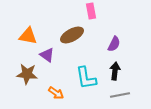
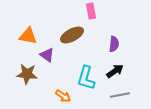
purple semicircle: rotated 21 degrees counterclockwise
black arrow: rotated 48 degrees clockwise
cyan L-shape: rotated 25 degrees clockwise
orange arrow: moved 7 px right, 3 px down
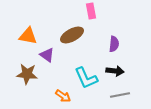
black arrow: rotated 42 degrees clockwise
cyan L-shape: rotated 40 degrees counterclockwise
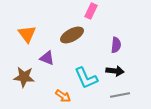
pink rectangle: rotated 35 degrees clockwise
orange triangle: moved 1 px left, 2 px up; rotated 42 degrees clockwise
purple semicircle: moved 2 px right, 1 px down
purple triangle: moved 3 px down; rotated 14 degrees counterclockwise
brown star: moved 3 px left, 3 px down
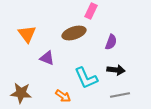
brown ellipse: moved 2 px right, 2 px up; rotated 10 degrees clockwise
purple semicircle: moved 5 px left, 3 px up; rotated 14 degrees clockwise
black arrow: moved 1 px right, 1 px up
brown star: moved 3 px left, 16 px down
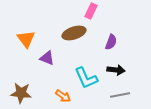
orange triangle: moved 1 px left, 5 px down
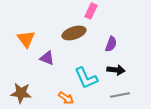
purple semicircle: moved 2 px down
orange arrow: moved 3 px right, 2 px down
